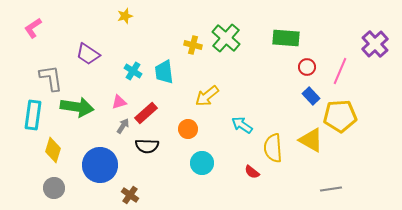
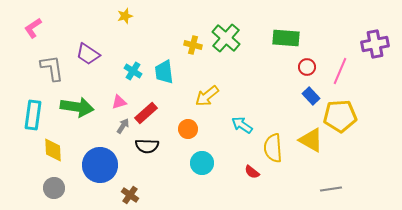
purple cross: rotated 32 degrees clockwise
gray L-shape: moved 1 px right, 10 px up
yellow diamond: rotated 20 degrees counterclockwise
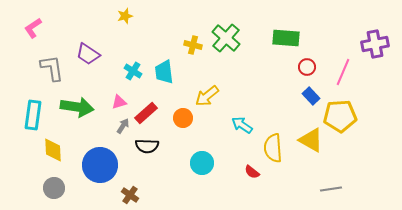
pink line: moved 3 px right, 1 px down
orange circle: moved 5 px left, 11 px up
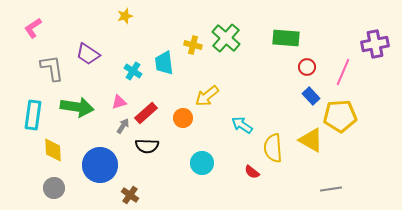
cyan trapezoid: moved 9 px up
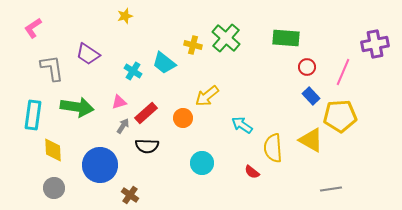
cyan trapezoid: rotated 45 degrees counterclockwise
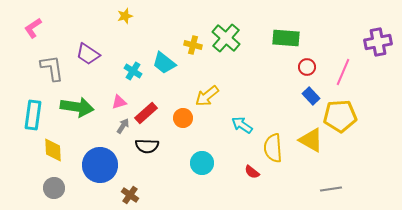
purple cross: moved 3 px right, 2 px up
